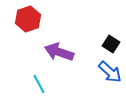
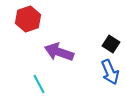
blue arrow: rotated 25 degrees clockwise
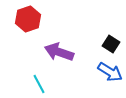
blue arrow: rotated 35 degrees counterclockwise
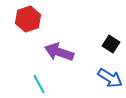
blue arrow: moved 6 px down
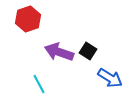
black square: moved 23 px left, 7 px down
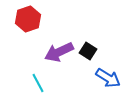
purple arrow: rotated 44 degrees counterclockwise
blue arrow: moved 2 px left
cyan line: moved 1 px left, 1 px up
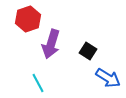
purple arrow: moved 8 px left, 8 px up; rotated 48 degrees counterclockwise
